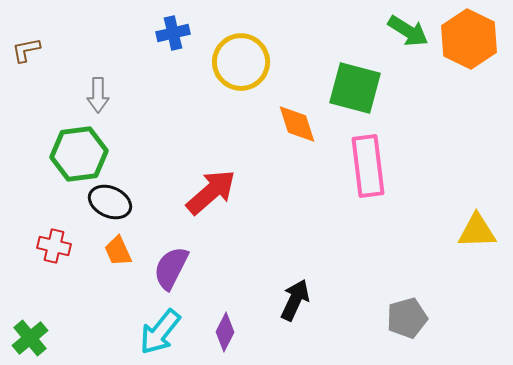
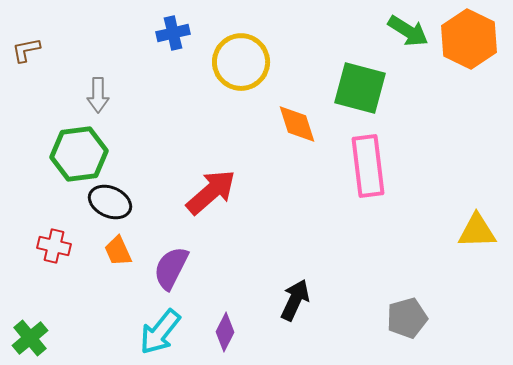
green square: moved 5 px right
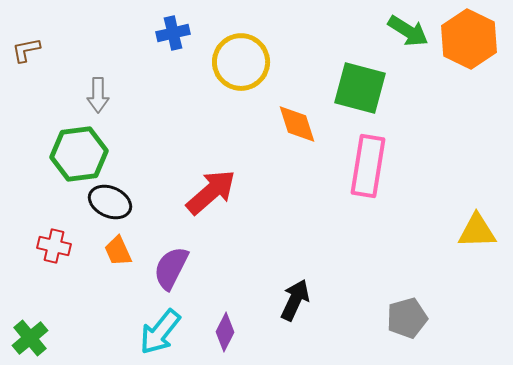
pink rectangle: rotated 16 degrees clockwise
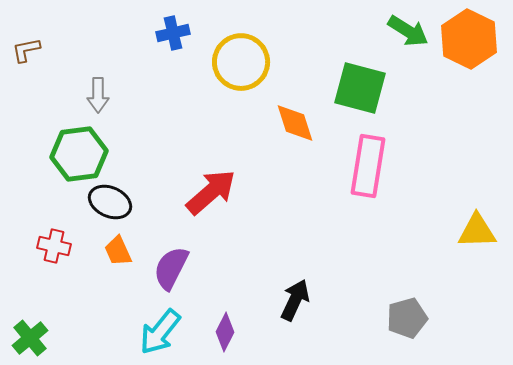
orange diamond: moved 2 px left, 1 px up
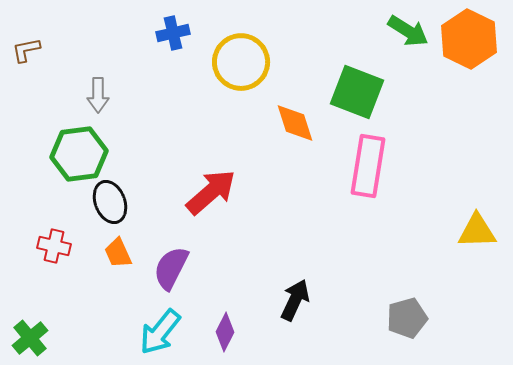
green square: moved 3 px left, 4 px down; rotated 6 degrees clockwise
black ellipse: rotated 45 degrees clockwise
orange trapezoid: moved 2 px down
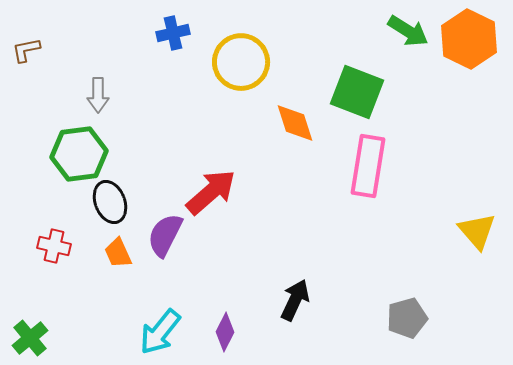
yellow triangle: rotated 51 degrees clockwise
purple semicircle: moved 6 px left, 33 px up
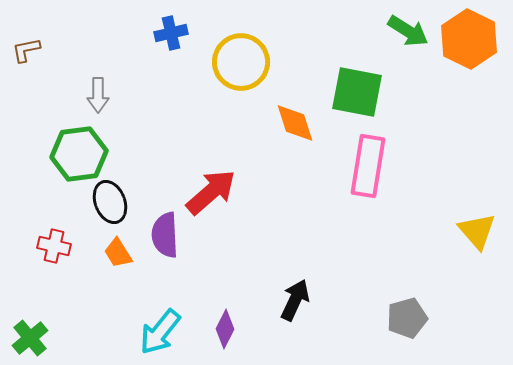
blue cross: moved 2 px left
green square: rotated 10 degrees counterclockwise
purple semicircle: rotated 30 degrees counterclockwise
orange trapezoid: rotated 8 degrees counterclockwise
purple diamond: moved 3 px up
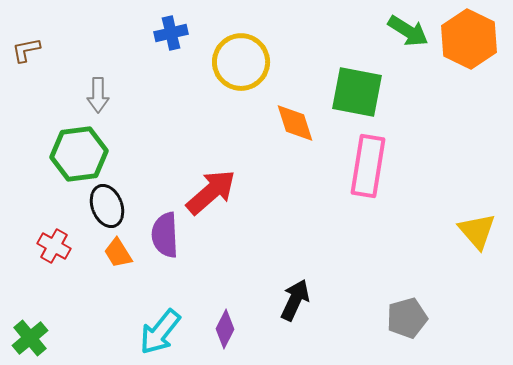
black ellipse: moved 3 px left, 4 px down
red cross: rotated 16 degrees clockwise
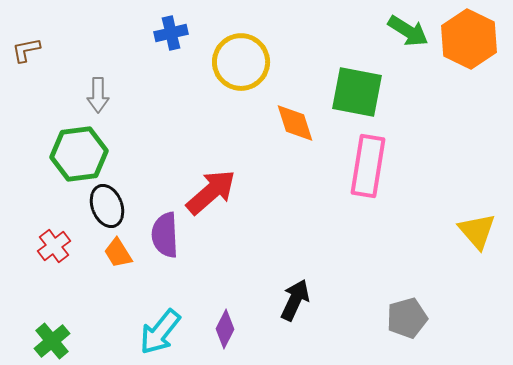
red cross: rotated 24 degrees clockwise
green cross: moved 22 px right, 3 px down
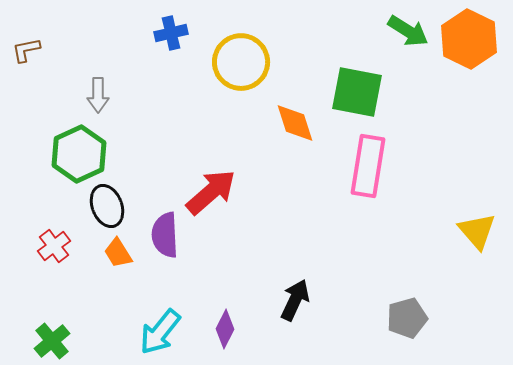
green hexagon: rotated 18 degrees counterclockwise
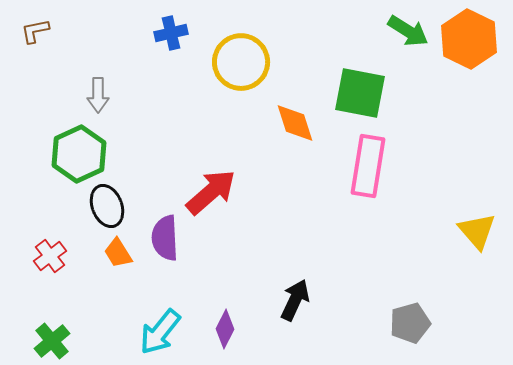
brown L-shape: moved 9 px right, 19 px up
green square: moved 3 px right, 1 px down
purple semicircle: moved 3 px down
red cross: moved 4 px left, 10 px down
gray pentagon: moved 3 px right, 5 px down
